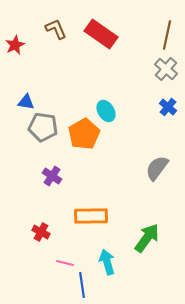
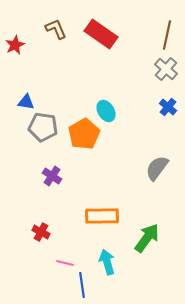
orange rectangle: moved 11 px right
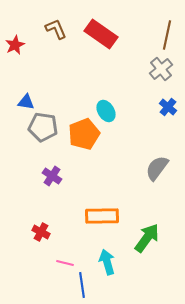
gray cross: moved 5 px left; rotated 10 degrees clockwise
orange pentagon: rotated 8 degrees clockwise
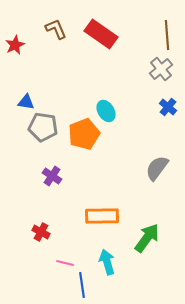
brown line: rotated 16 degrees counterclockwise
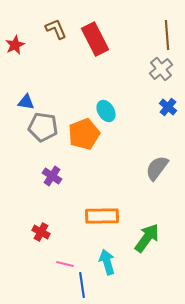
red rectangle: moved 6 px left, 5 px down; rotated 28 degrees clockwise
pink line: moved 1 px down
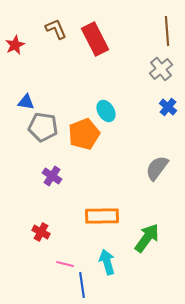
brown line: moved 4 px up
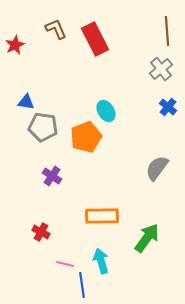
orange pentagon: moved 2 px right, 3 px down
cyan arrow: moved 6 px left, 1 px up
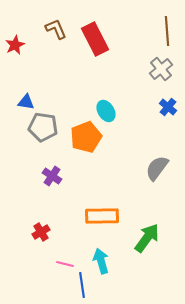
red cross: rotated 30 degrees clockwise
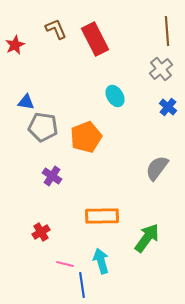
cyan ellipse: moved 9 px right, 15 px up
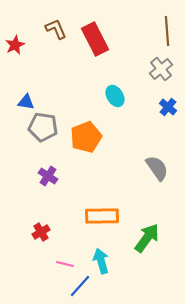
gray semicircle: rotated 108 degrees clockwise
purple cross: moved 4 px left
blue line: moved 2 px left, 1 px down; rotated 50 degrees clockwise
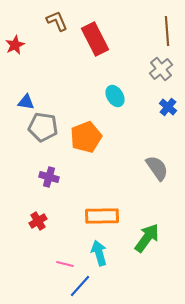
brown L-shape: moved 1 px right, 8 px up
purple cross: moved 1 px right, 1 px down; rotated 18 degrees counterclockwise
red cross: moved 3 px left, 11 px up
cyan arrow: moved 2 px left, 8 px up
